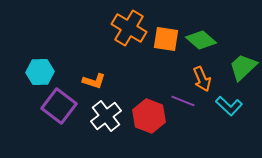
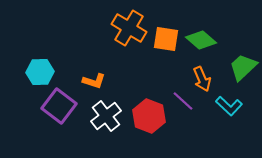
purple line: rotated 20 degrees clockwise
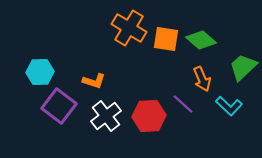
purple line: moved 3 px down
red hexagon: rotated 24 degrees counterclockwise
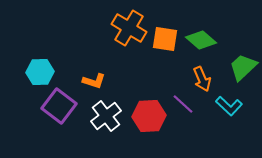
orange square: moved 1 px left
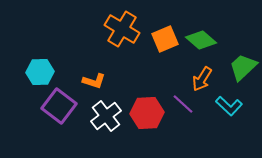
orange cross: moved 7 px left, 1 px down
orange square: rotated 32 degrees counterclockwise
orange arrow: rotated 55 degrees clockwise
red hexagon: moved 2 px left, 3 px up
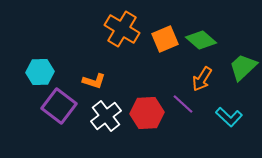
cyan L-shape: moved 11 px down
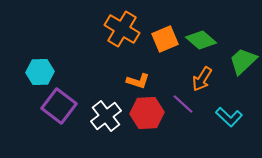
green trapezoid: moved 6 px up
orange L-shape: moved 44 px right
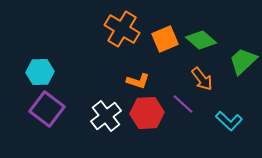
orange arrow: rotated 70 degrees counterclockwise
purple square: moved 12 px left, 3 px down
cyan L-shape: moved 4 px down
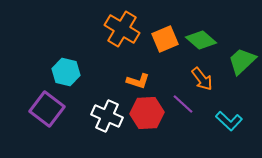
green trapezoid: moved 1 px left
cyan hexagon: moved 26 px right; rotated 16 degrees clockwise
white cross: moved 1 px right; rotated 28 degrees counterclockwise
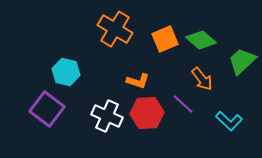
orange cross: moved 7 px left
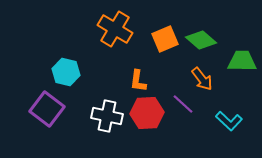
green trapezoid: rotated 44 degrees clockwise
orange L-shape: rotated 80 degrees clockwise
white cross: rotated 12 degrees counterclockwise
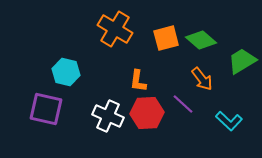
orange square: moved 1 px right, 1 px up; rotated 8 degrees clockwise
green trapezoid: rotated 32 degrees counterclockwise
purple square: moved 1 px left; rotated 24 degrees counterclockwise
white cross: moved 1 px right; rotated 12 degrees clockwise
